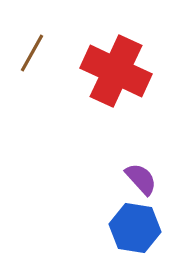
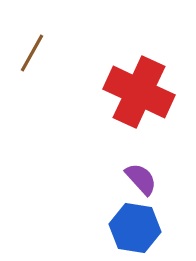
red cross: moved 23 px right, 21 px down
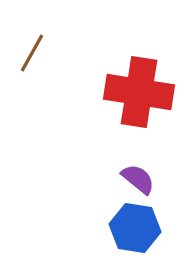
red cross: rotated 16 degrees counterclockwise
purple semicircle: moved 3 px left; rotated 9 degrees counterclockwise
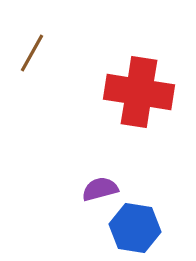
purple semicircle: moved 38 px left, 10 px down; rotated 54 degrees counterclockwise
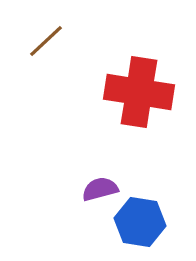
brown line: moved 14 px right, 12 px up; rotated 18 degrees clockwise
blue hexagon: moved 5 px right, 6 px up
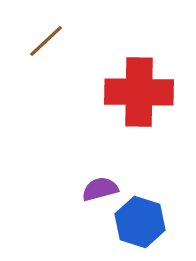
red cross: rotated 8 degrees counterclockwise
blue hexagon: rotated 9 degrees clockwise
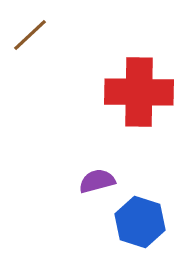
brown line: moved 16 px left, 6 px up
purple semicircle: moved 3 px left, 8 px up
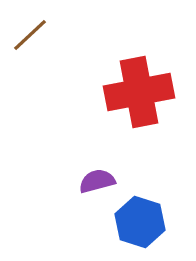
red cross: rotated 12 degrees counterclockwise
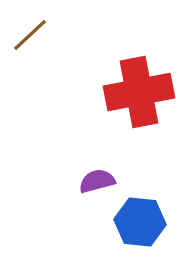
blue hexagon: rotated 12 degrees counterclockwise
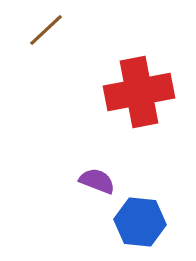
brown line: moved 16 px right, 5 px up
purple semicircle: rotated 36 degrees clockwise
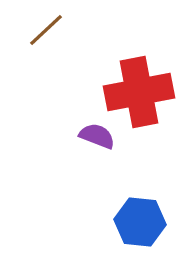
purple semicircle: moved 45 px up
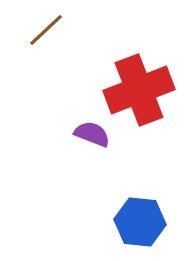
red cross: moved 2 px up; rotated 10 degrees counterclockwise
purple semicircle: moved 5 px left, 2 px up
